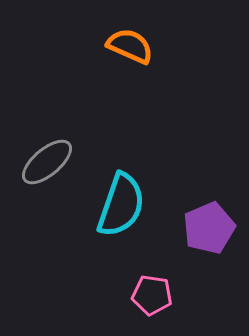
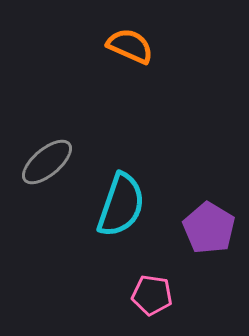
purple pentagon: rotated 18 degrees counterclockwise
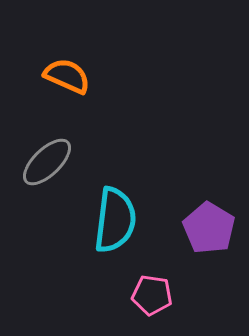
orange semicircle: moved 63 px left, 30 px down
gray ellipse: rotated 4 degrees counterclockwise
cyan semicircle: moved 6 px left, 15 px down; rotated 12 degrees counterclockwise
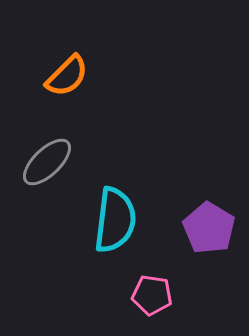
orange semicircle: rotated 111 degrees clockwise
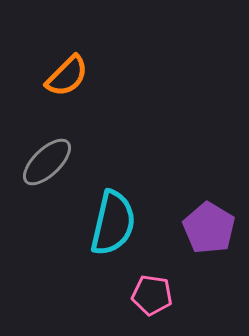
cyan semicircle: moved 2 px left, 3 px down; rotated 6 degrees clockwise
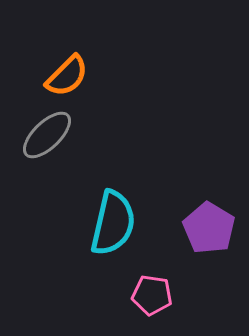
gray ellipse: moved 27 px up
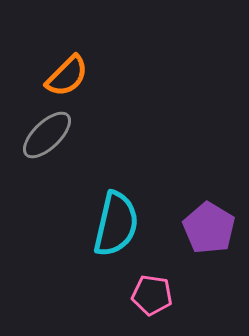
cyan semicircle: moved 3 px right, 1 px down
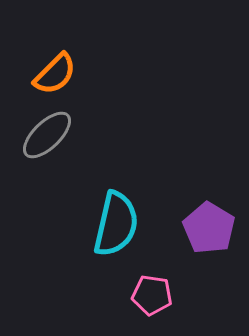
orange semicircle: moved 12 px left, 2 px up
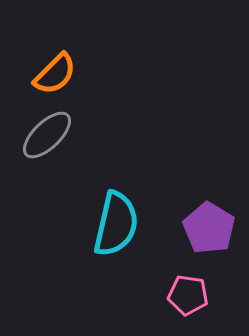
pink pentagon: moved 36 px right
